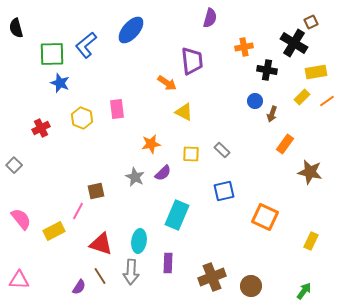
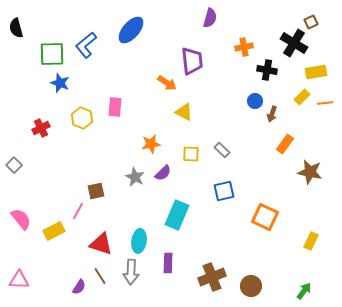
orange line at (327, 101): moved 2 px left, 2 px down; rotated 28 degrees clockwise
pink rectangle at (117, 109): moved 2 px left, 2 px up; rotated 12 degrees clockwise
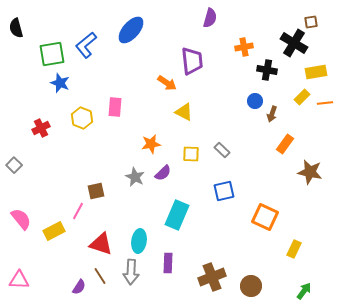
brown square at (311, 22): rotated 16 degrees clockwise
green square at (52, 54): rotated 8 degrees counterclockwise
yellow rectangle at (311, 241): moved 17 px left, 8 px down
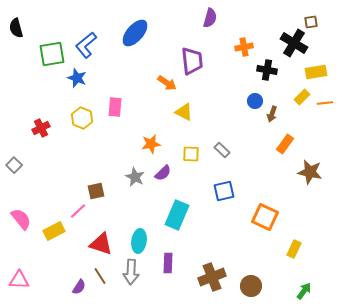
blue ellipse at (131, 30): moved 4 px right, 3 px down
blue star at (60, 83): moved 17 px right, 5 px up
pink line at (78, 211): rotated 18 degrees clockwise
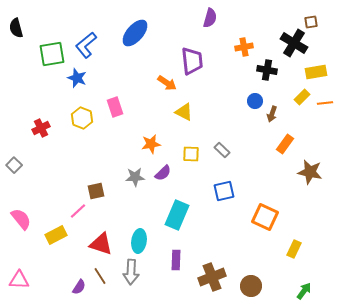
pink rectangle at (115, 107): rotated 24 degrees counterclockwise
gray star at (135, 177): rotated 30 degrees counterclockwise
yellow rectangle at (54, 231): moved 2 px right, 4 px down
purple rectangle at (168, 263): moved 8 px right, 3 px up
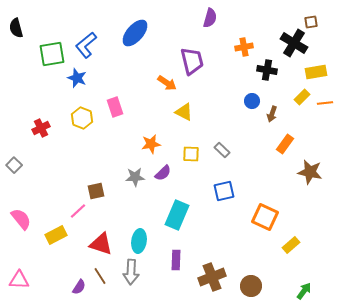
purple trapezoid at (192, 61): rotated 8 degrees counterclockwise
blue circle at (255, 101): moved 3 px left
yellow rectangle at (294, 249): moved 3 px left, 4 px up; rotated 24 degrees clockwise
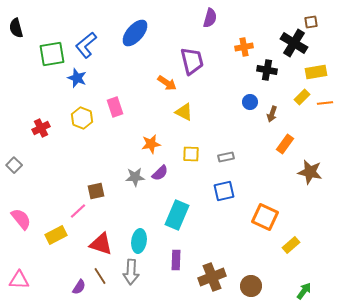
blue circle at (252, 101): moved 2 px left, 1 px down
gray rectangle at (222, 150): moved 4 px right, 7 px down; rotated 56 degrees counterclockwise
purple semicircle at (163, 173): moved 3 px left
